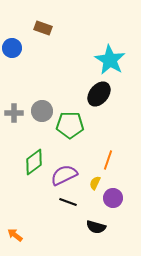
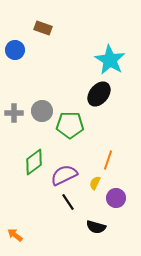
blue circle: moved 3 px right, 2 px down
purple circle: moved 3 px right
black line: rotated 36 degrees clockwise
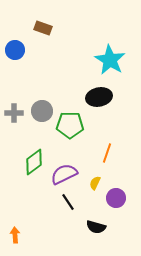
black ellipse: moved 3 px down; rotated 40 degrees clockwise
orange line: moved 1 px left, 7 px up
purple semicircle: moved 1 px up
orange arrow: rotated 49 degrees clockwise
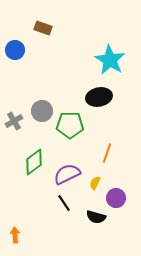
gray cross: moved 8 px down; rotated 30 degrees counterclockwise
purple semicircle: moved 3 px right
black line: moved 4 px left, 1 px down
black semicircle: moved 10 px up
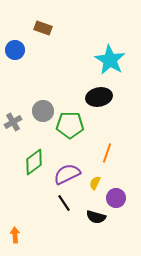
gray circle: moved 1 px right
gray cross: moved 1 px left, 1 px down
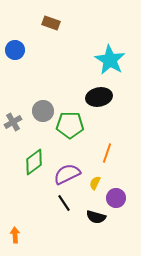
brown rectangle: moved 8 px right, 5 px up
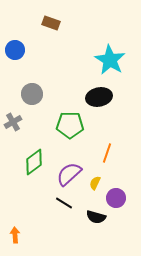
gray circle: moved 11 px left, 17 px up
purple semicircle: moved 2 px right; rotated 16 degrees counterclockwise
black line: rotated 24 degrees counterclockwise
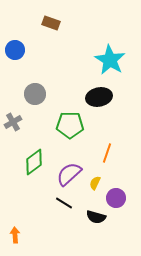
gray circle: moved 3 px right
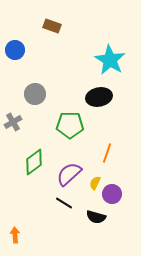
brown rectangle: moved 1 px right, 3 px down
purple circle: moved 4 px left, 4 px up
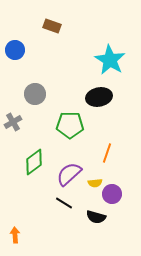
yellow semicircle: rotated 120 degrees counterclockwise
